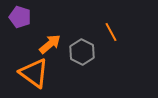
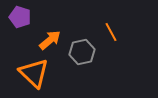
orange arrow: moved 4 px up
gray hexagon: rotated 20 degrees clockwise
orange triangle: rotated 8 degrees clockwise
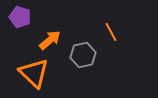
gray hexagon: moved 1 px right, 3 px down
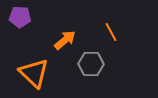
purple pentagon: rotated 15 degrees counterclockwise
orange arrow: moved 15 px right
gray hexagon: moved 8 px right, 9 px down; rotated 15 degrees clockwise
